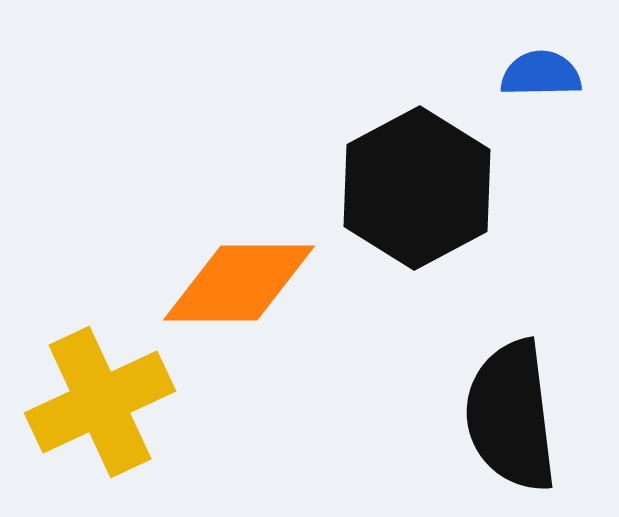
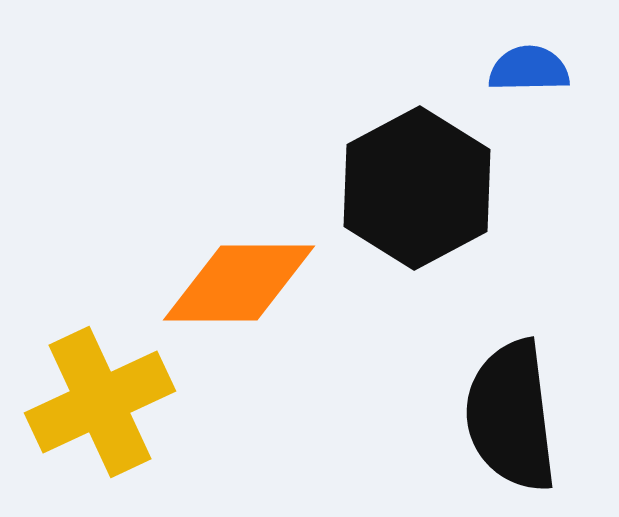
blue semicircle: moved 12 px left, 5 px up
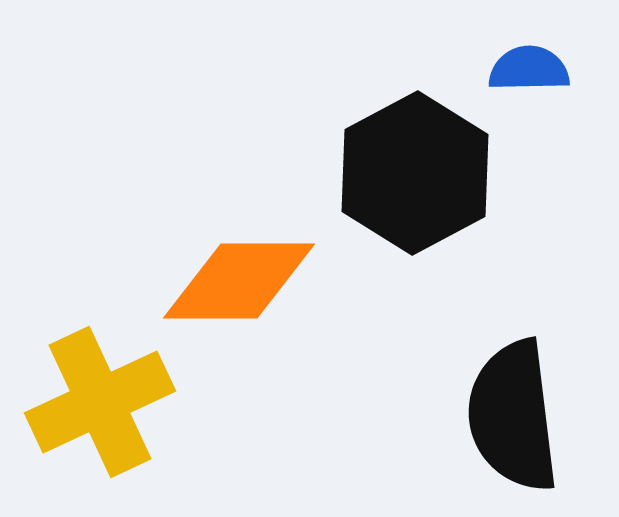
black hexagon: moved 2 px left, 15 px up
orange diamond: moved 2 px up
black semicircle: moved 2 px right
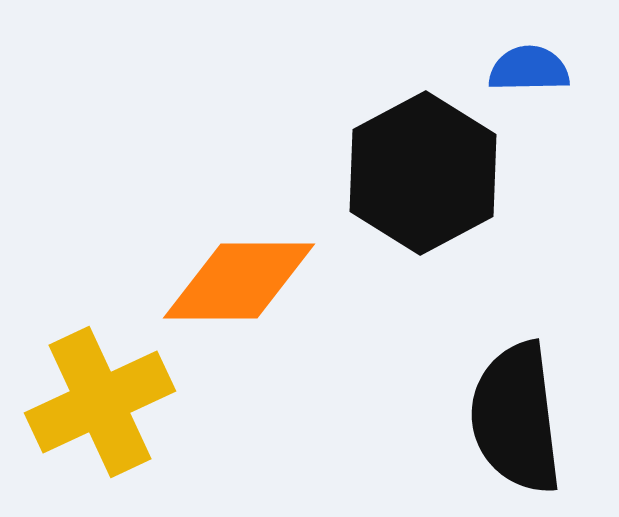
black hexagon: moved 8 px right
black semicircle: moved 3 px right, 2 px down
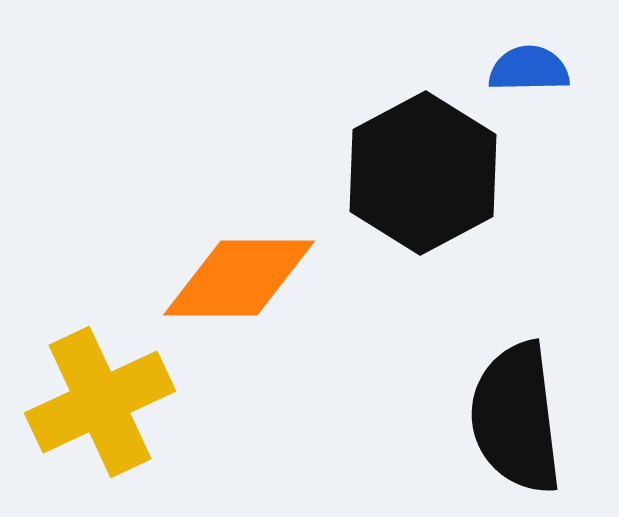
orange diamond: moved 3 px up
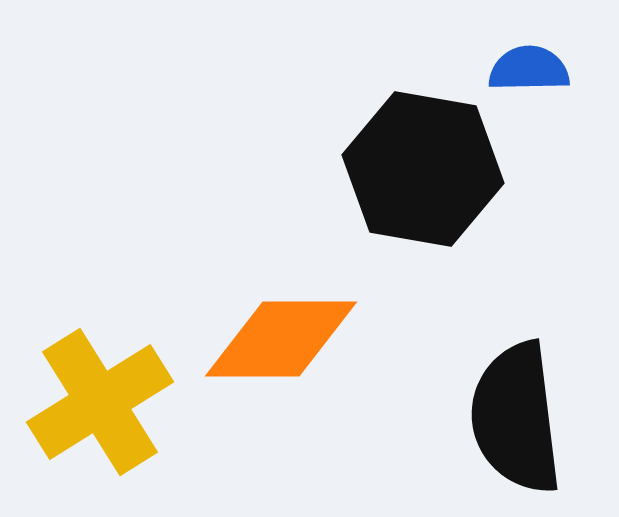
black hexagon: moved 4 px up; rotated 22 degrees counterclockwise
orange diamond: moved 42 px right, 61 px down
yellow cross: rotated 7 degrees counterclockwise
